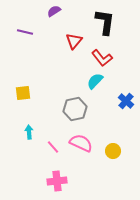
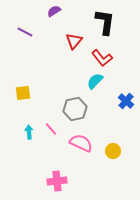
purple line: rotated 14 degrees clockwise
pink line: moved 2 px left, 18 px up
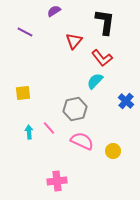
pink line: moved 2 px left, 1 px up
pink semicircle: moved 1 px right, 2 px up
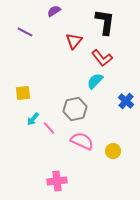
cyan arrow: moved 4 px right, 13 px up; rotated 136 degrees counterclockwise
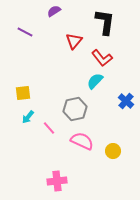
cyan arrow: moved 5 px left, 2 px up
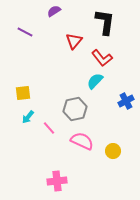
blue cross: rotated 21 degrees clockwise
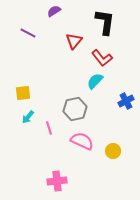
purple line: moved 3 px right, 1 px down
pink line: rotated 24 degrees clockwise
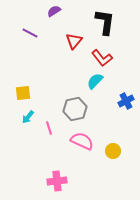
purple line: moved 2 px right
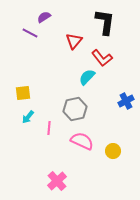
purple semicircle: moved 10 px left, 6 px down
cyan semicircle: moved 8 px left, 4 px up
pink line: rotated 24 degrees clockwise
pink cross: rotated 36 degrees counterclockwise
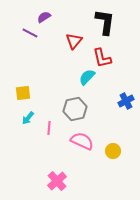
red L-shape: rotated 25 degrees clockwise
cyan arrow: moved 1 px down
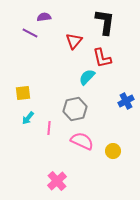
purple semicircle: rotated 24 degrees clockwise
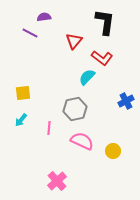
red L-shape: rotated 40 degrees counterclockwise
cyan arrow: moved 7 px left, 2 px down
